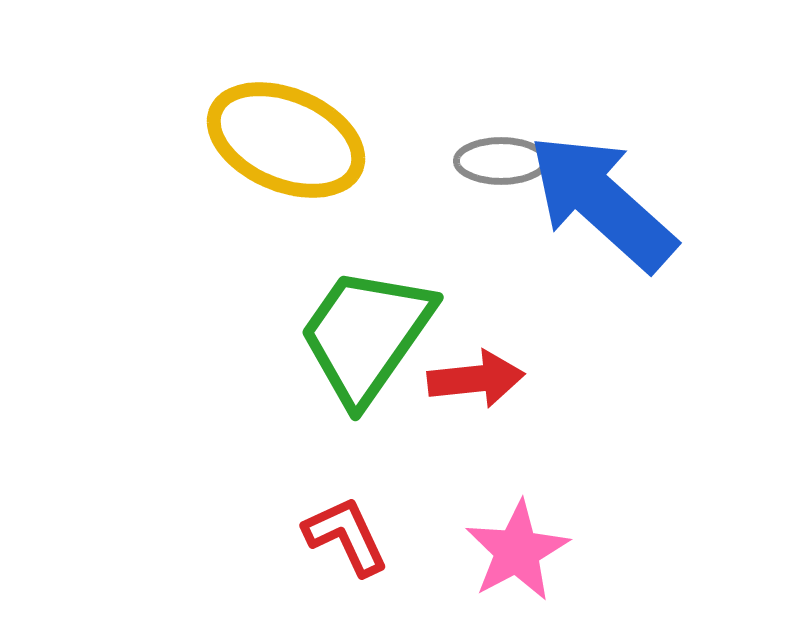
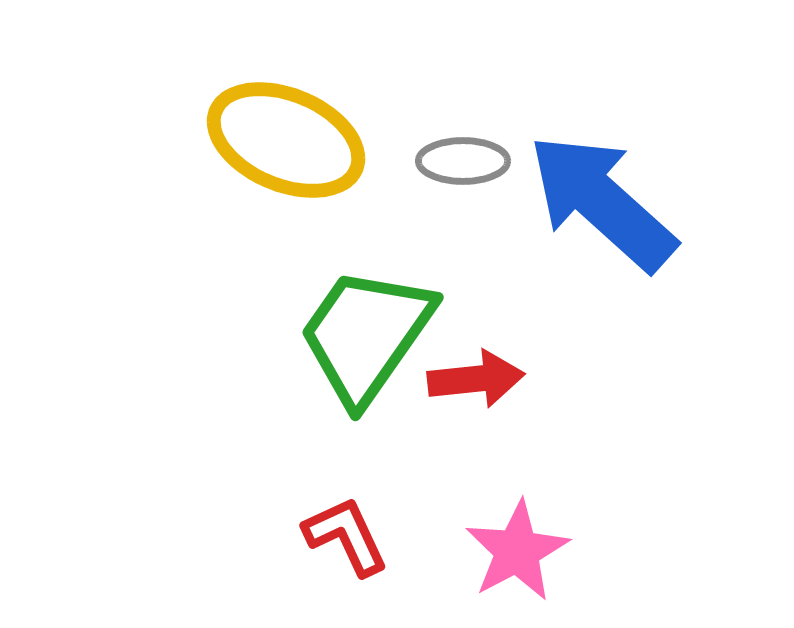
gray ellipse: moved 38 px left
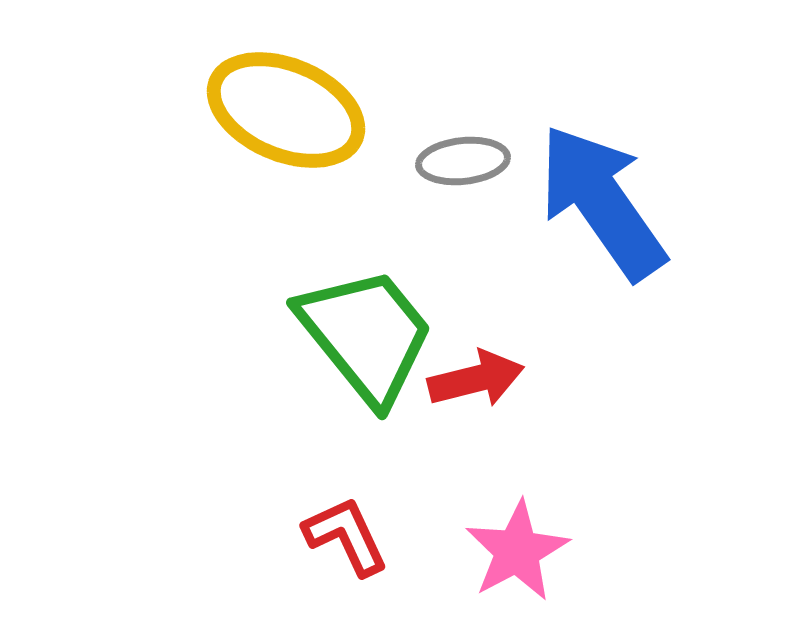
yellow ellipse: moved 30 px up
gray ellipse: rotated 6 degrees counterclockwise
blue arrow: rotated 13 degrees clockwise
green trapezoid: rotated 106 degrees clockwise
red arrow: rotated 8 degrees counterclockwise
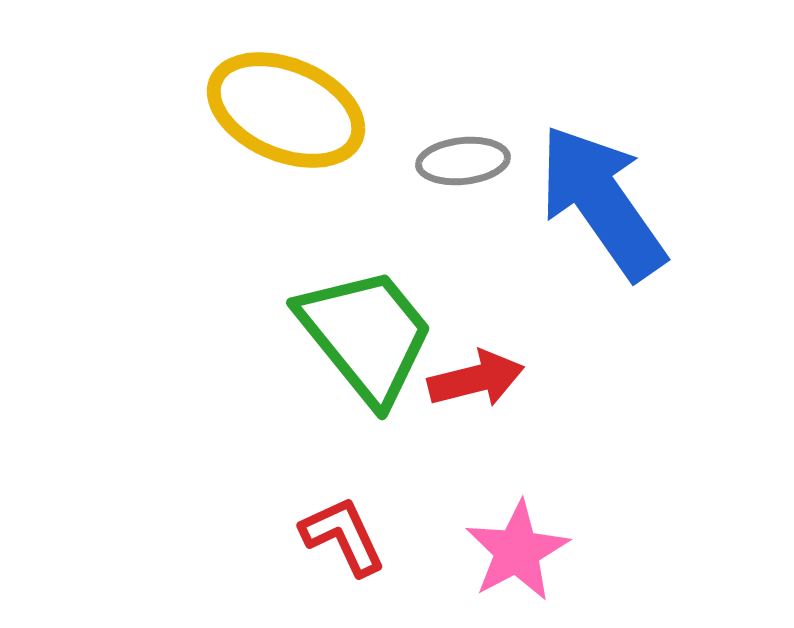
red L-shape: moved 3 px left
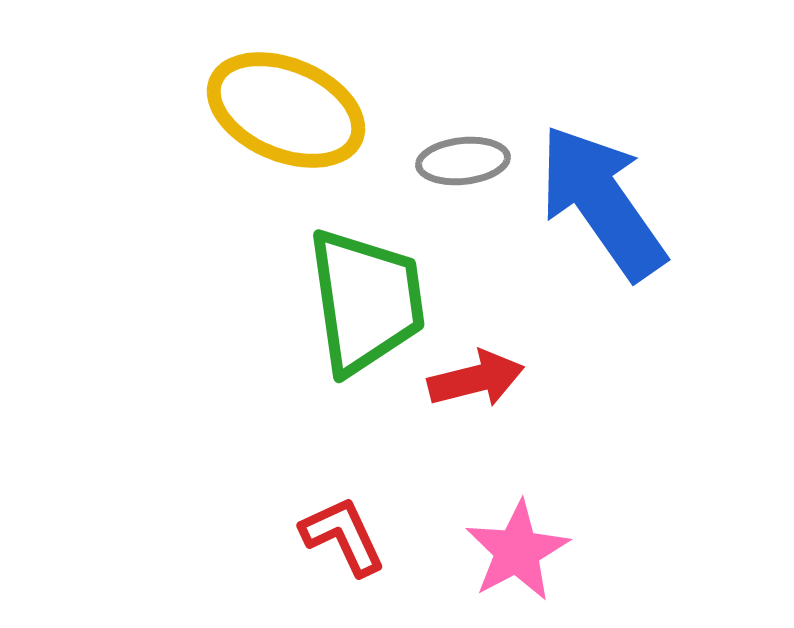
green trapezoid: moved 34 px up; rotated 31 degrees clockwise
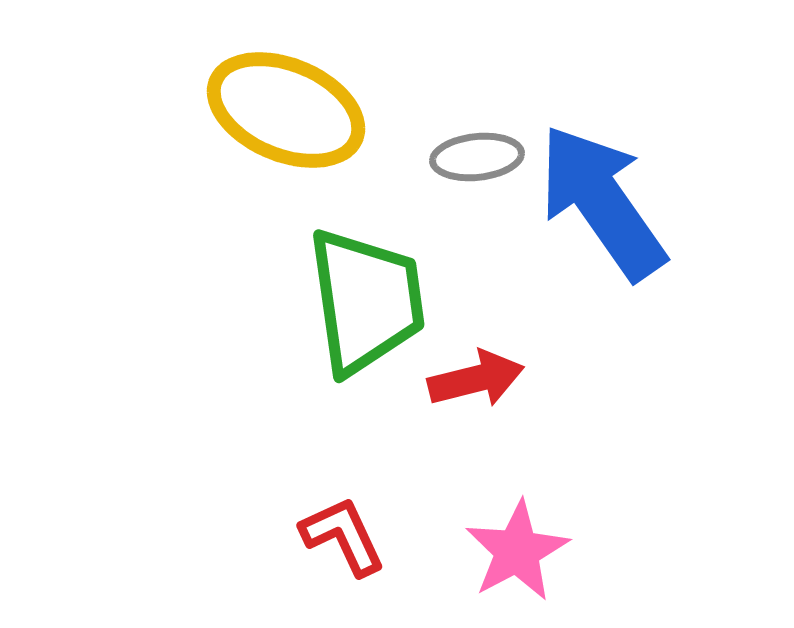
gray ellipse: moved 14 px right, 4 px up
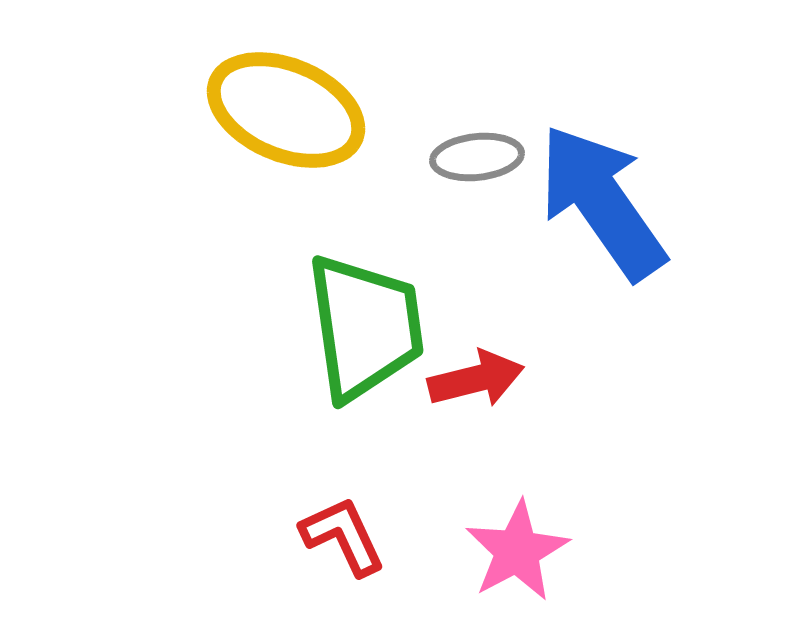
green trapezoid: moved 1 px left, 26 px down
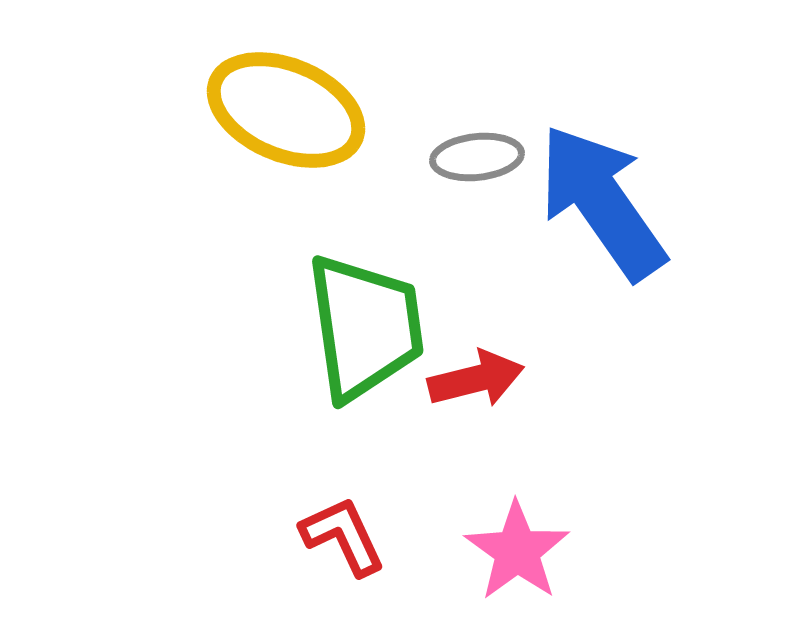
pink star: rotated 8 degrees counterclockwise
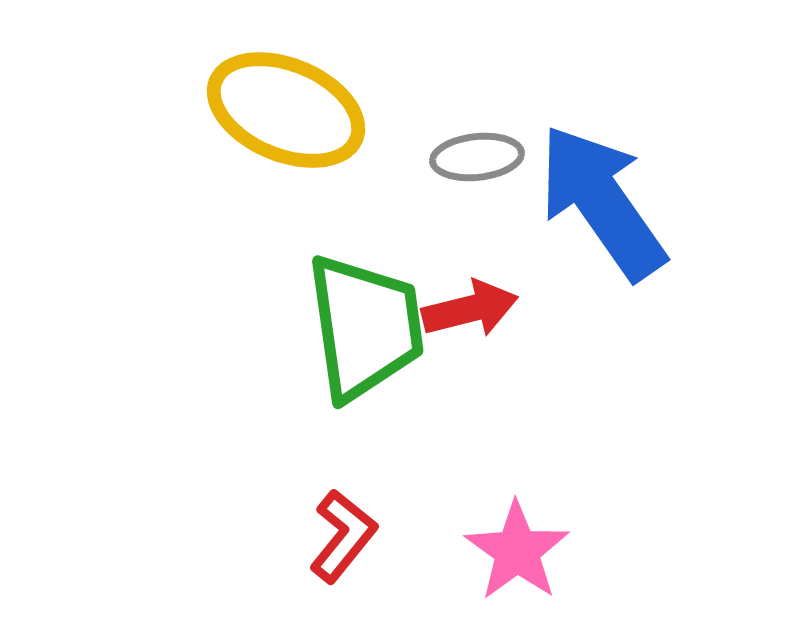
red arrow: moved 6 px left, 70 px up
red L-shape: rotated 64 degrees clockwise
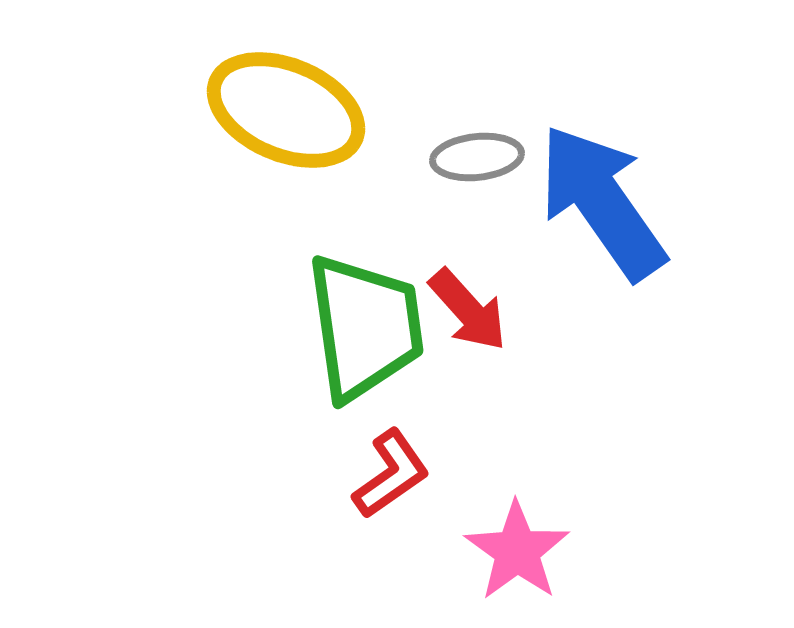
red arrow: moved 2 px left, 1 px down; rotated 62 degrees clockwise
red L-shape: moved 48 px right, 62 px up; rotated 16 degrees clockwise
